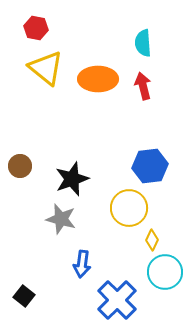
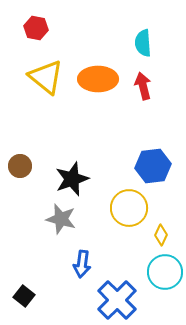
yellow triangle: moved 9 px down
blue hexagon: moved 3 px right
yellow diamond: moved 9 px right, 5 px up
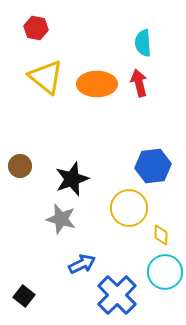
orange ellipse: moved 1 px left, 5 px down
red arrow: moved 4 px left, 3 px up
yellow diamond: rotated 25 degrees counterclockwise
blue arrow: rotated 124 degrees counterclockwise
blue cross: moved 5 px up
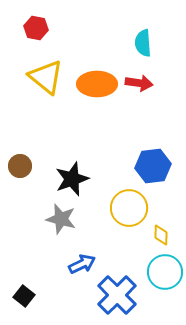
red arrow: rotated 112 degrees clockwise
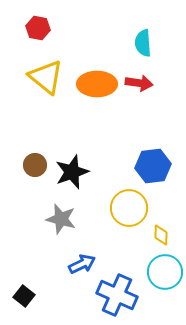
red hexagon: moved 2 px right
brown circle: moved 15 px right, 1 px up
black star: moved 7 px up
blue cross: rotated 21 degrees counterclockwise
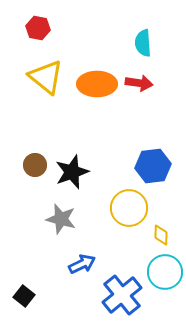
blue cross: moved 5 px right; rotated 27 degrees clockwise
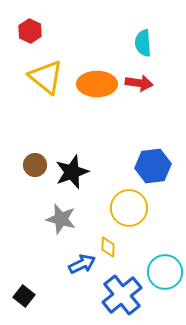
red hexagon: moved 8 px left, 3 px down; rotated 15 degrees clockwise
yellow diamond: moved 53 px left, 12 px down
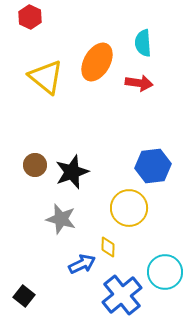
red hexagon: moved 14 px up
orange ellipse: moved 22 px up; rotated 60 degrees counterclockwise
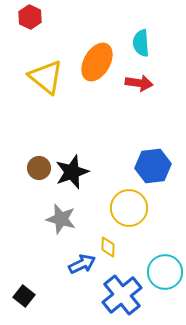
cyan semicircle: moved 2 px left
brown circle: moved 4 px right, 3 px down
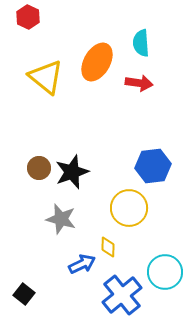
red hexagon: moved 2 px left
black square: moved 2 px up
